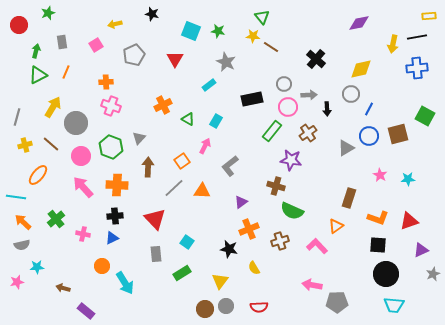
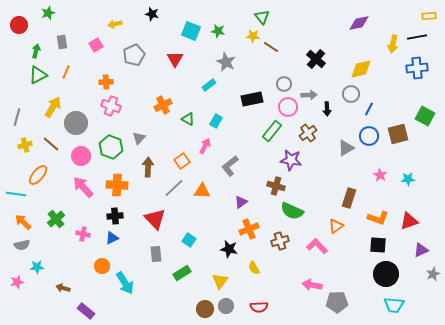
cyan line at (16, 197): moved 3 px up
cyan square at (187, 242): moved 2 px right, 2 px up
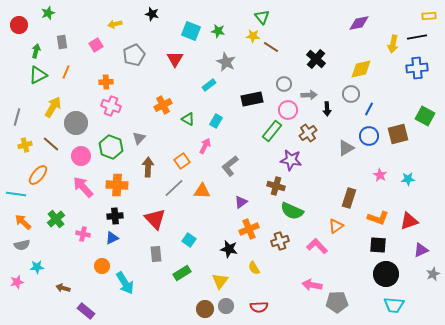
pink circle at (288, 107): moved 3 px down
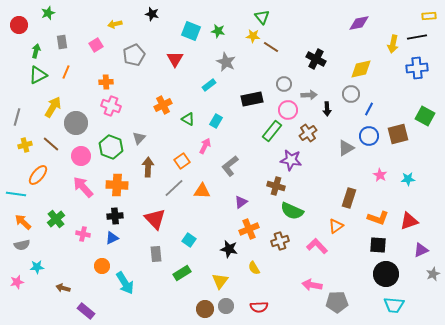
black cross at (316, 59): rotated 12 degrees counterclockwise
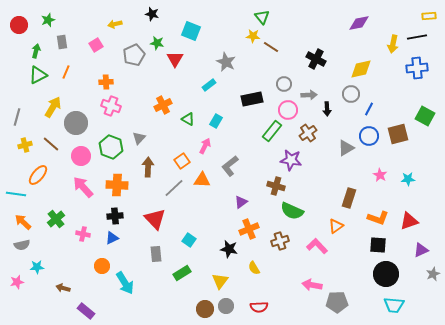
green star at (48, 13): moved 7 px down
green star at (218, 31): moved 61 px left, 12 px down
orange triangle at (202, 191): moved 11 px up
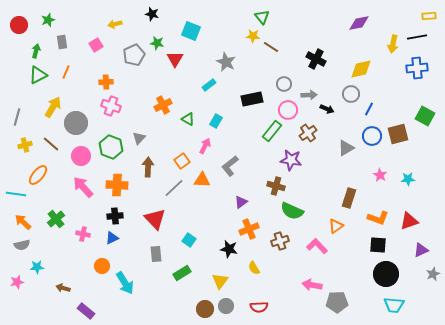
black arrow at (327, 109): rotated 64 degrees counterclockwise
blue circle at (369, 136): moved 3 px right
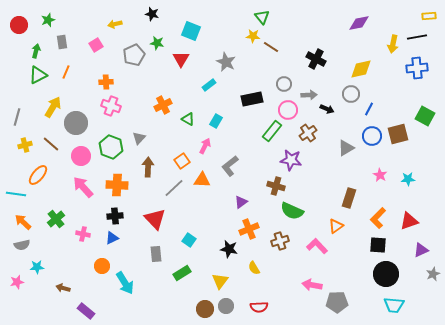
red triangle at (175, 59): moved 6 px right
orange L-shape at (378, 218): rotated 115 degrees clockwise
